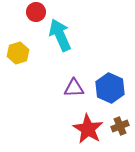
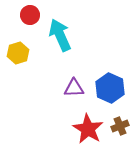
red circle: moved 6 px left, 3 px down
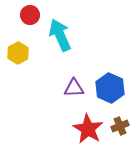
yellow hexagon: rotated 10 degrees counterclockwise
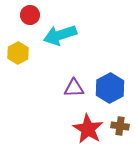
cyan arrow: rotated 84 degrees counterclockwise
blue hexagon: rotated 8 degrees clockwise
brown cross: rotated 30 degrees clockwise
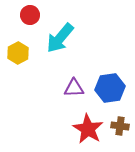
cyan arrow: moved 3 px down; rotated 32 degrees counterclockwise
blue hexagon: rotated 20 degrees clockwise
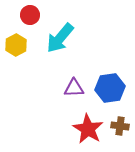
yellow hexagon: moved 2 px left, 8 px up
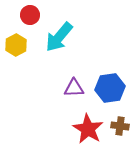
cyan arrow: moved 1 px left, 1 px up
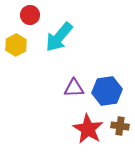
blue hexagon: moved 3 px left, 3 px down
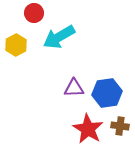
red circle: moved 4 px right, 2 px up
cyan arrow: rotated 20 degrees clockwise
blue hexagon: moved 2 px down
